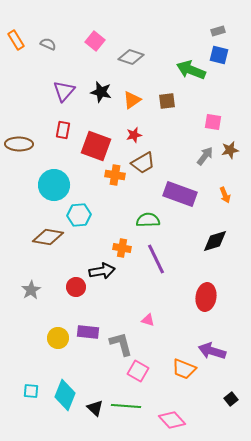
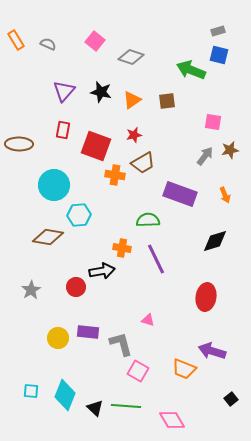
pink diamond at (172, 420): rotated 12 degrees clockwise
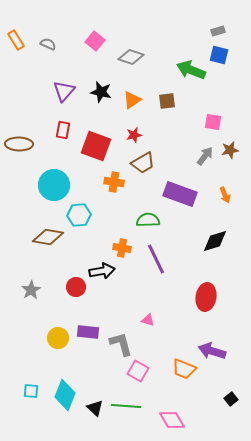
orange cross at (115, 175): moved 1 px left, 7 px down
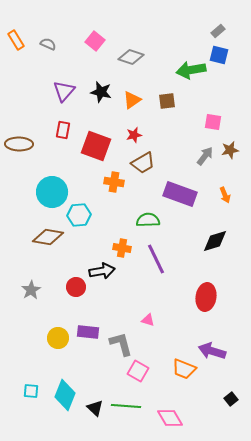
gray rectangle at (218, 31): rotated 24 degrees counterclockwise
green arrow at (191, 70): rotated 32 degrees counterclockwise
cyan circle at (54, 185): moved 2 px left, 7 px down
pink diamond at (172, 420): moved 2 px left, 2 px up
